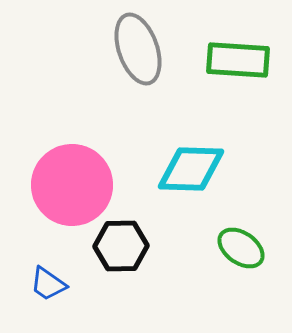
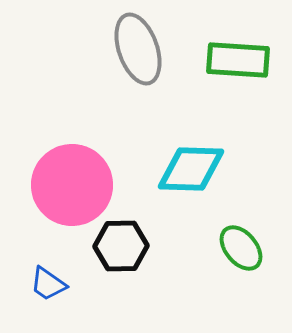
green ellipse: rotated 15 degrees clockwise
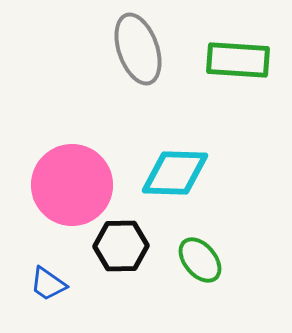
cyan diamond: moved 16 px left, 4 px down
green ellipse: moved 41 px left, 12 px down
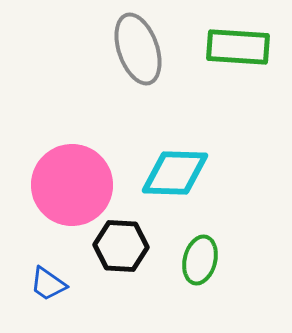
green rectangle: moved 13 px up
black hexagon: rotated 4 degrees clockwise
green ellipse: rotated 54 degrees clockwise
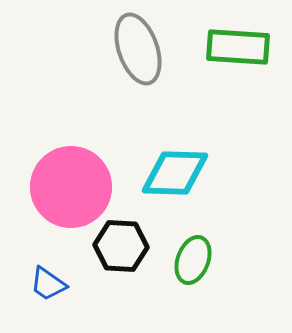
pink circle: moved 1 px left, 2 px down
green ellipse: moved 7 px left; rotated 6 degrees clockwise
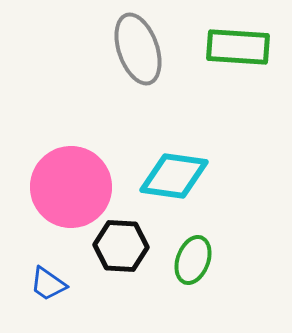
cyan diamond: moved 1 px left, 3 px down; rotated 6 degrees clockwise
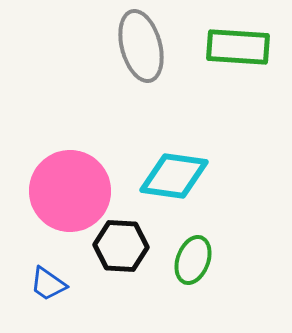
gray ellipse: moved 3 px right, 3 px up; rotated 4 degrees clockwise
pink circle: moved 1 px left, 4 px down
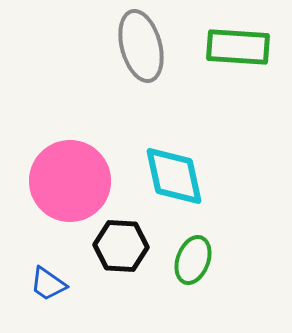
cyan diamond: rotated 70 degrees clockwise
pink circle: moved 10 px up
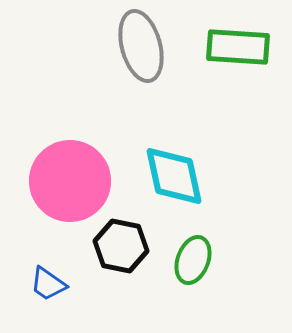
black hexagon: rotated 8 degrees clockwise
